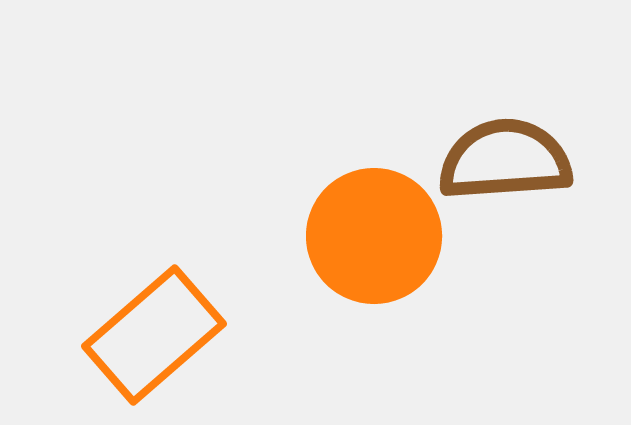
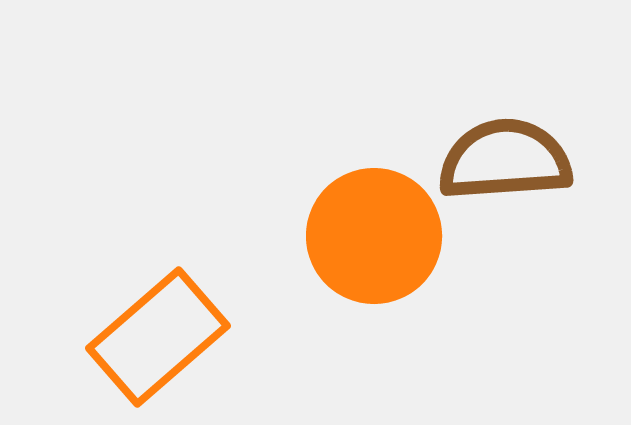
orange rectangle: moved 4 px right, 2 px down
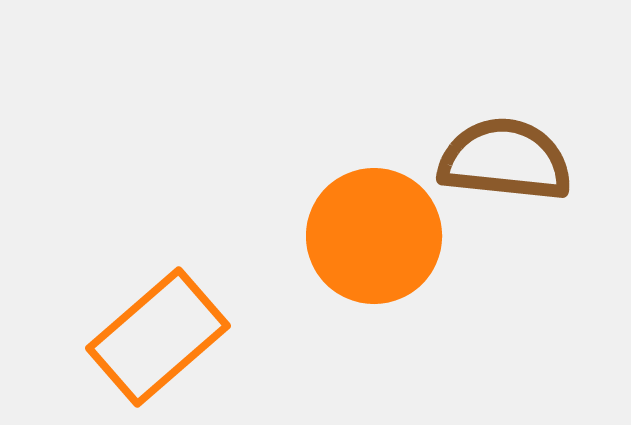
brown semicircle: rotated 10 degrees clockwise
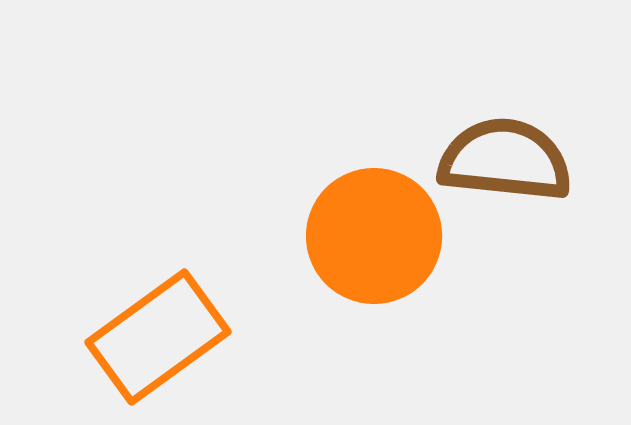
orange rectangle: rotated 5 degrees clockwise
